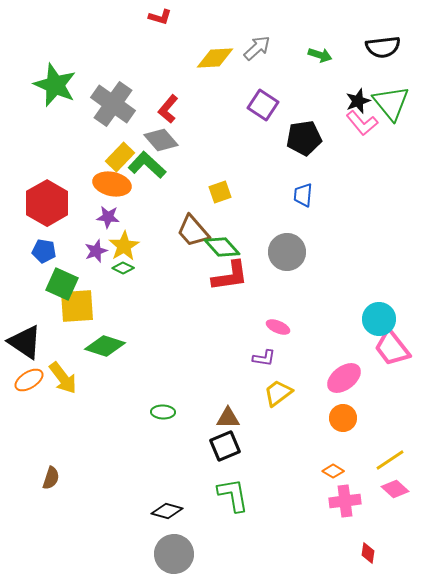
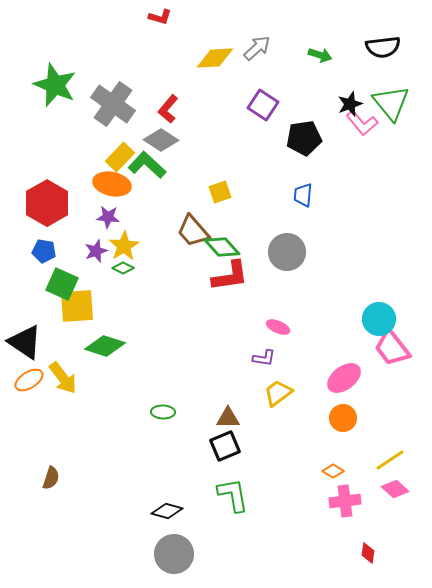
black star at (358, 101): moved 8 px left, 3 px down
gray diamond at (161, 140): rotated 16 degrees counterclockwise
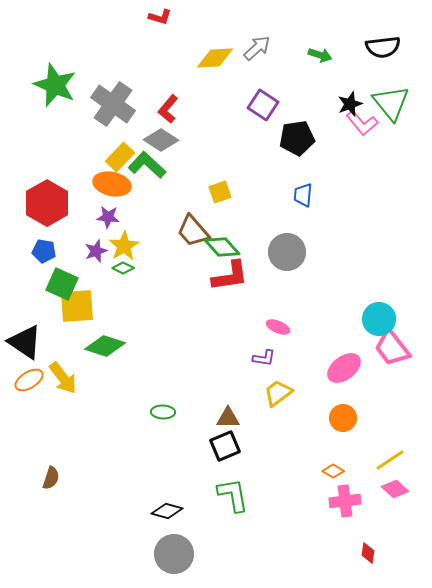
black pentagon at (304, 138): moved 7 px left
pink ellipse at (344, 378): moved 10 px up
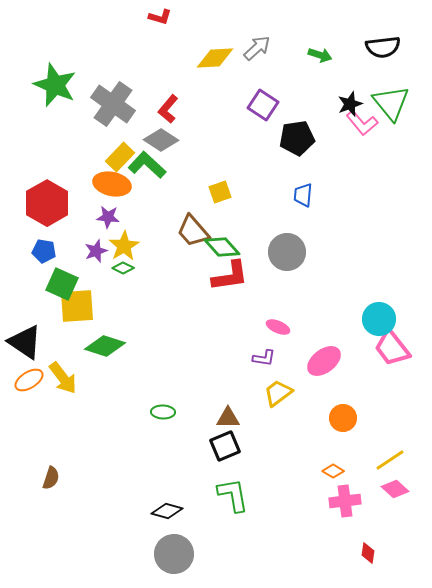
pink ellipse at (344, 368): moved 20 px left, 7 px up
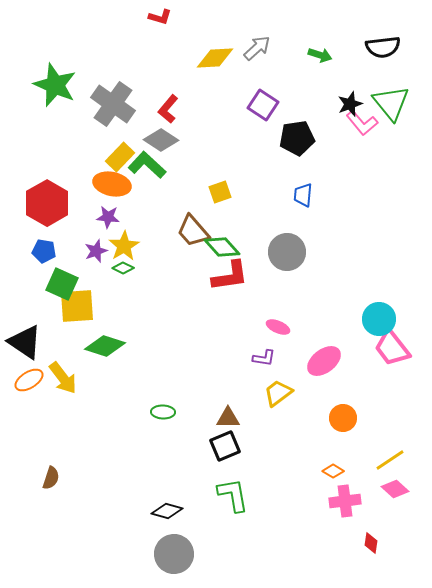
red diamond at (368, 553): moved 3 px right, 10 px up
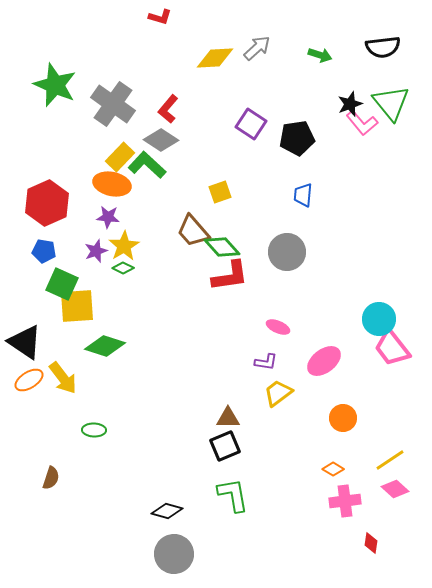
purple square at (263, 105): moved 12 px left, 19 px down
red hexagon at (47, 203): rotated 6 degrees clockwise
purple L-shape at (264, 358): moved 2 px right, 4 px down
green ellipse at (163, 412): moved 69 px left, 18 px down
orange diamond at (333, 471): moved 2 px up
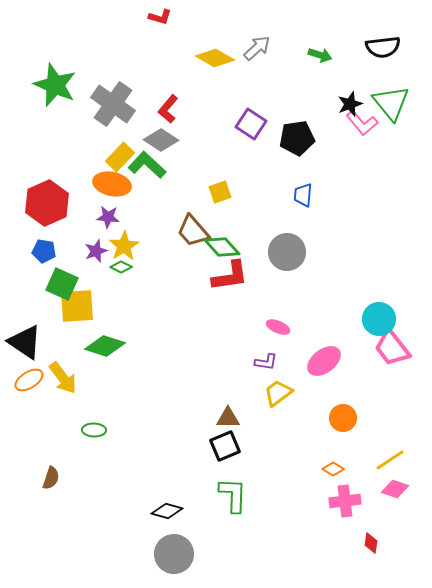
yellow diamond at (215, 58): rotated 33 degrees clockwise
green diamond at (123, 268): moved 2 px left, 1 px up
pink diamond at (395, 489): rotated 24 degrees counterclockwise
green L-shape at (233, 495): rotated 12 degrees clockwise
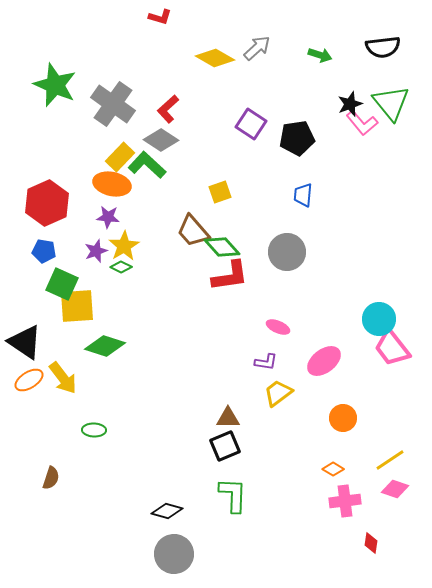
red L-shape at (168, 109): rotated 8 degrees clockwise
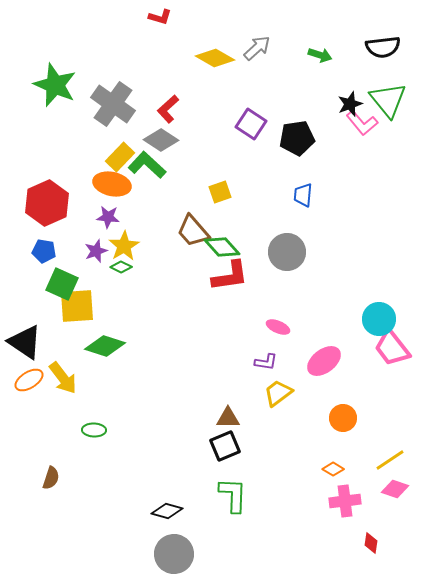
green triangle at (391, 103): moved 3 px left, 3 px up
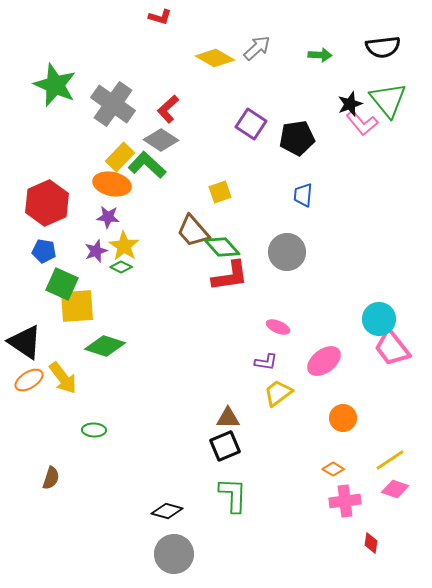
green arrow at (320, 55): rotated 15 degrees counterclockwise
yellow star at (124, 246): rotated 8 degrees counterclockwise
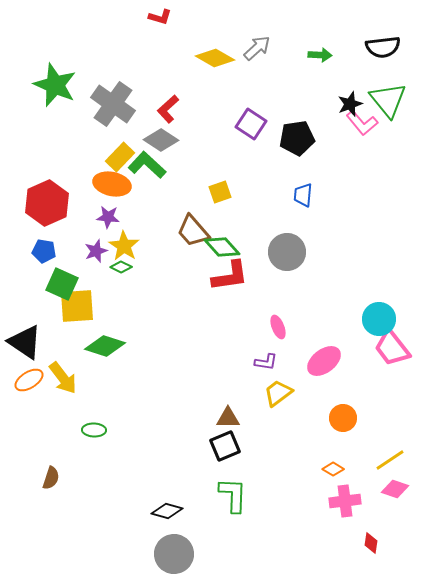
pink ellipse at (278, 327): rotated 45 degrees clockwise
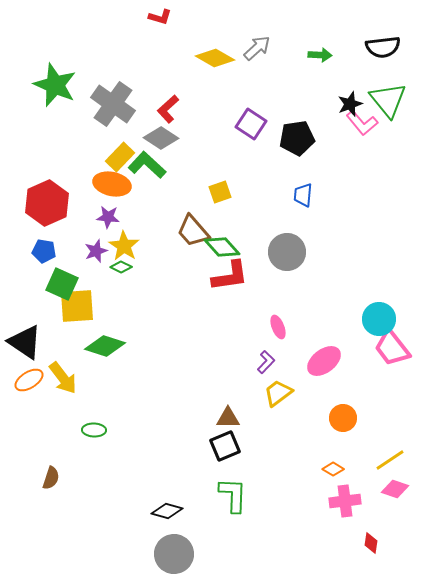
gray diamond at (161, 140): moved 2 px up
purple L-shape at (266, 362): rotated 55 degrees counterclockwise
